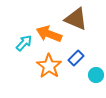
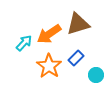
brown triangle: moved 2 px right, 5 px down; rotated 40 degrees counterclockwise
orange arrow: rotated 55 degrees counterclockwise
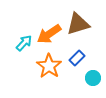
blue rectangle: moved 1 px right
cyan circle: moved 3 px left, 3 px down
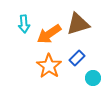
cyan arrow: moved 19 px up; rotated 132 degrees clockwise
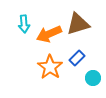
orange arrow: rotated 10 degrees clockwise
orange star: moved 1 px right, 1 px down
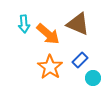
brown triangle: rotated 40 degrees clockwise
orange arrow: moved 1 px left; rotated 115 degrees counterclockwise
blue rectangle: moved 3 px right, 2 px down
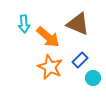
orange arrow: moved 3 px down
orange star: rotated 10 degrees counterclockwise
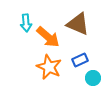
cyan arrow: moved 2 px right, 1 px up
blue rectangle: rotated 21 degrees clockwise
orange star: moved 1 px left
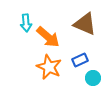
brown triangle: moved 7 px right
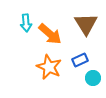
brown triangle: moved 1 px right; rotated 35 degrees clockwise
orange arrow: moved 2 px right, 3 px up
